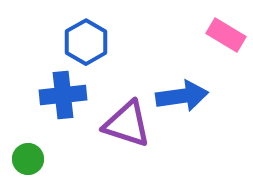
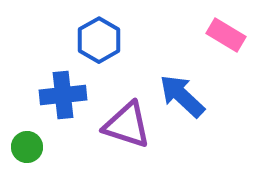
blue hexagon: moved 13 px right, 2 px up
blue arrow: rotated 129 degrees counterclockwise
purple triangle: moved 1 px down
green circle: moved 1 px left, 12 px up
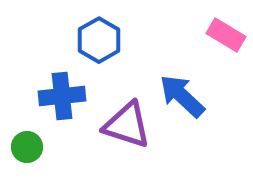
blue cross: moved 1 px left, 1 px down
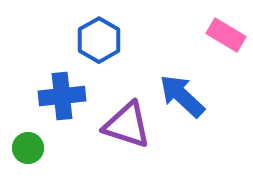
green circle: moved 1 px right, 1 px down
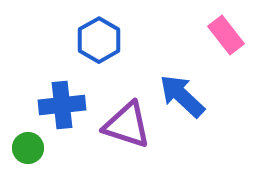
pink rectangle: rotated 21 degrees clockwise
blue cross: moved 9 px down
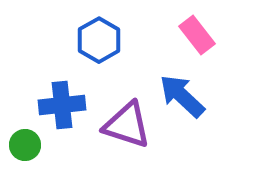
pink rectangle: moved 29 px left
green circle: moved 3 px left, 3 px up
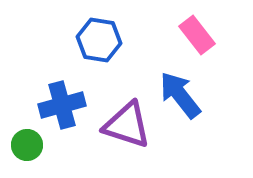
blue hexagon: rotated 21 degrees counterclockwise
blue arrow: moved 2 px left, 1 px up; rotated 9 degrees clockwise
blue cross: rotated 9 degrees counterclockwise
green circle: moved 2 px right
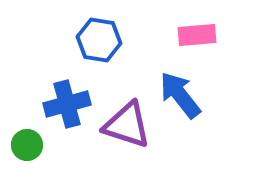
pink rectangle: rotated 57 degrees counterclockwise
blue cross: moved 5 px right, 1 px up
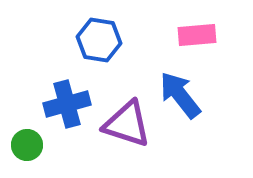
purple triangle: moved 1 px up
